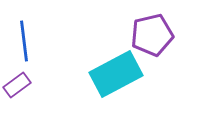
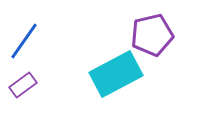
blue line: rotated 42 degrees clockwise
purple rectangle: moved 6 px right
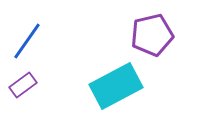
blue line: moved 3 px right
cyan rectangle: moved 12 px down
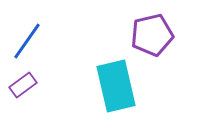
cyan rectangle: rotated 75 degrees counterclockwise
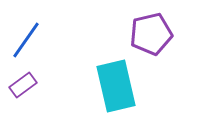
purple pentagon: moved 1 px left, 1 px up
blue line: moved 1 px left, 1 px up
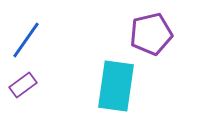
cyan rectangle: rotated 21 degrees clockwise
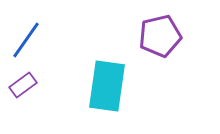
purple pentagon: moved 9 px right, 2 px down
cyan rectangle: moved 9 px left
